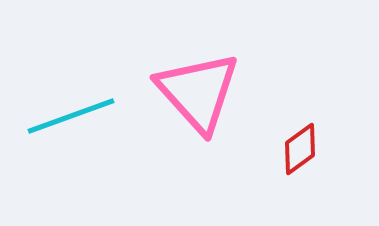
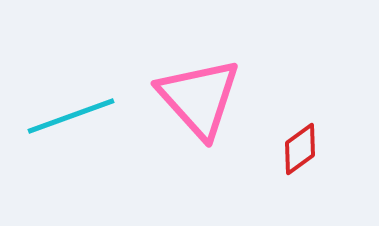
pink triangle: moved 1 px right, 6 px down
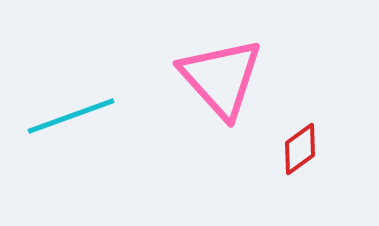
pink triangle: moved 22 px right, 20 px up
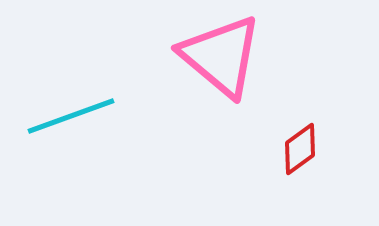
pink triangle: moved 22 px up; rotated 8 degrees counterclockwise
